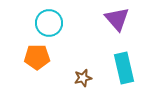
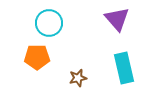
brown star: moved 5 px left
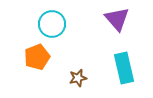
cyan circle: moved 3 px right, 1 px down
orange pentagon: rotated 20 degrees counterclockwise
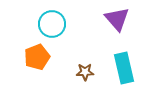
brown star: moved 7 px right, 6 px up; rotated 12 degrees clockwise
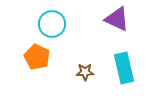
purple triangle: rotated 24 degrees counterclockwise
orange pentagon: rotated 25 degrees counterclockwise
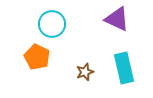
brown star: rotated 18 degrees counterclockwise
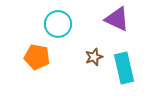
cyan circle: moved 6 px right
orange pentagon: rotated 15 degrees counterclockwise
brown star: moved 9 px right, 15 px up
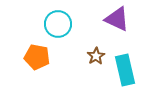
brown star: moved 2 px right, 1 px up; rotated 12 degrees counterclockwise
cyan rectangle: moved 1 px right, 2 px down
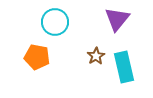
purple triangle: rotated 44 degrees clockwise
cyan circle: moved 3 px left, 2 px up
cyan rectangle: moved 1 px left, 3 px up
